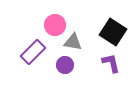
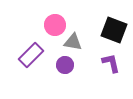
black square: moved 1 px right, 2 px up; rotated 12 degrees counterclockwise
purple rectangle: moved 2 px left, 3 px down
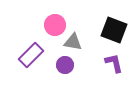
purple L-shape: moved 3 px right
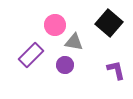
black square: moved 5 px left, 7 px up; rotated 20 degrees clockwise
gray triangle: moved 1 px right
purple L-shape: moved 2 px right, 7 px down
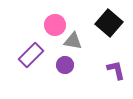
gray triangle: moved 1 px left, 1 px up
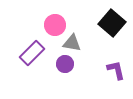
black square: moved 3 px right
gray triangle: moved 1 px left, 2 px down
purple rectangle: moved 1 px right, 2 px up
purple circle: moved 1 px up
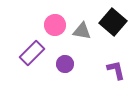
black square: moved 1 px right, 1 px up
gray triangle: moved 10 px right, 12 px up
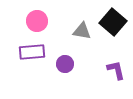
pink circle: moved 18 px left, 4 px up
purple rectangle: moved 1 px up; rotated 40 degrees clockwise
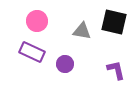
black square: moved 1 px right; rotated 28 degrees counterclockwise
purple rectangle: rotated 30 degrees clockwise
